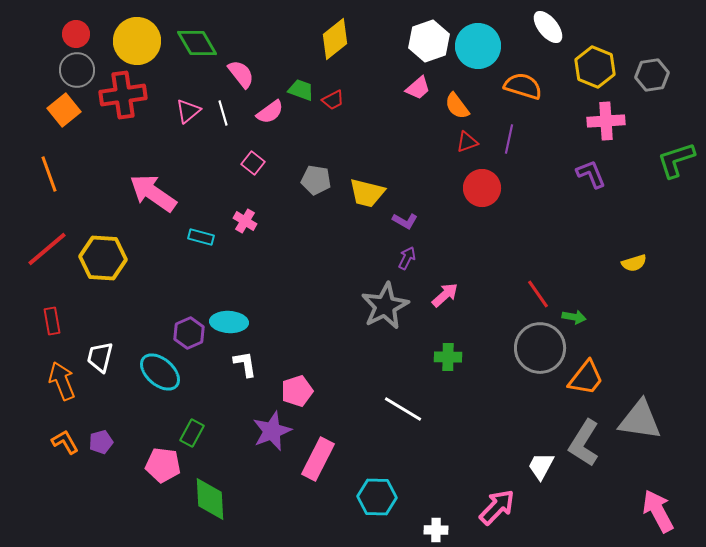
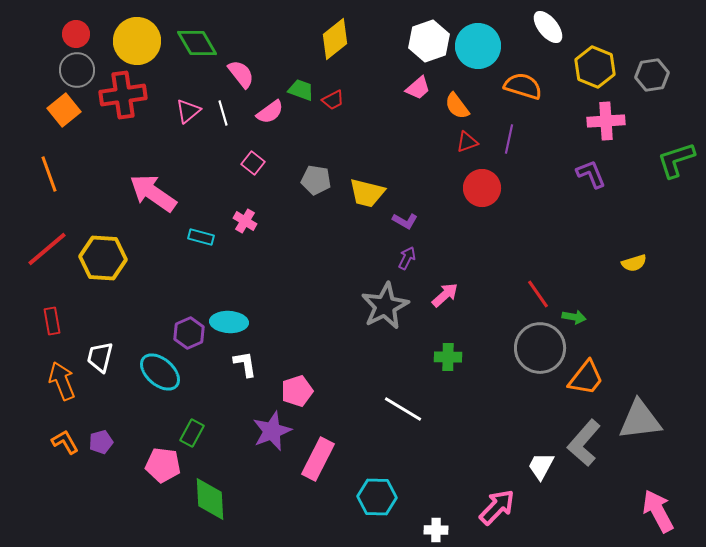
gray triangle at (640, 420): rotated 15 degrees counterclockwise
gray L-shape at (584, 443): rotated 9 degrees clockwise
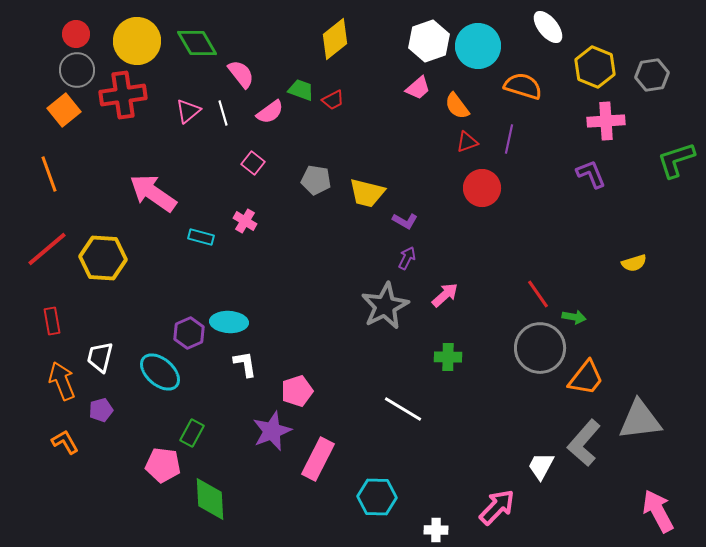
purple pentagon at (101, 442): moved 32 px up
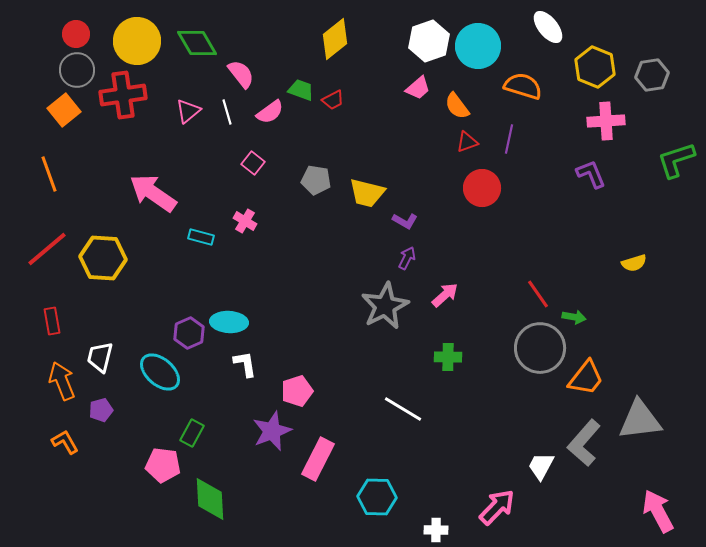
white line at (223, 113): moved 4 px right, 1 px up
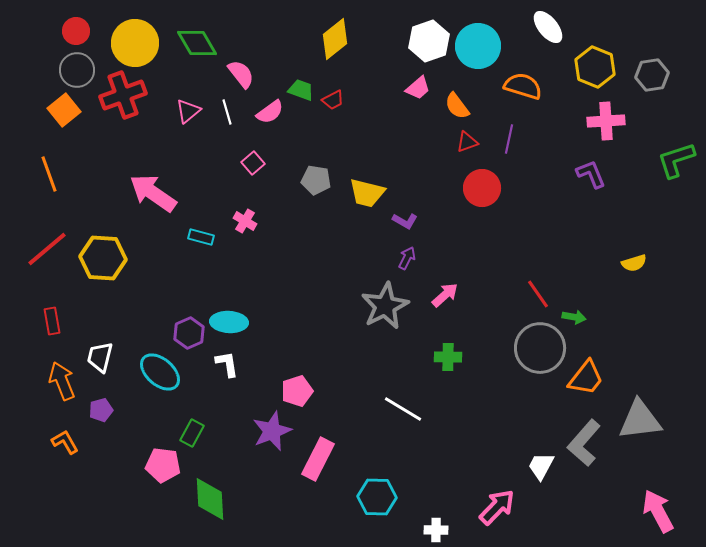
red circle at (76, 34): moved 3 px up
yellow circle at (137, 41): moved 2 px left, 2 px down
red cross at (123, 95): rotated 12 degrees counterclockwise
pink square at (253, 163): rotated 10 degrees clockwise
white L-shape at (245, 364): moved 18 px left
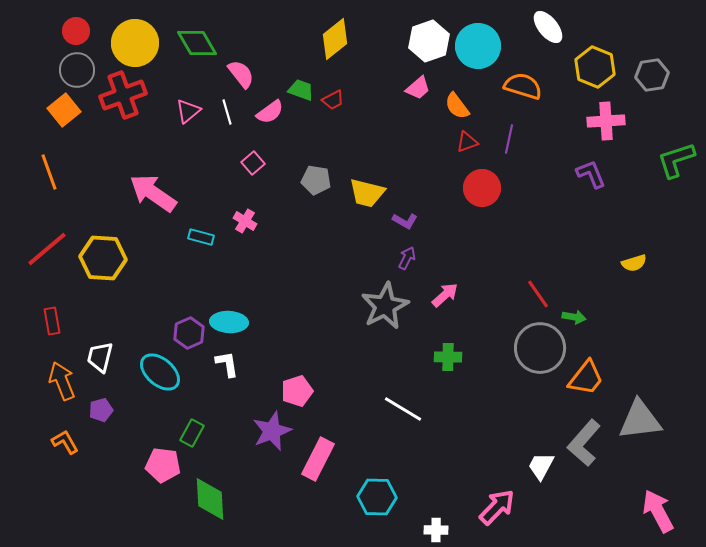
orange line at (49, 174): moved 2 px up
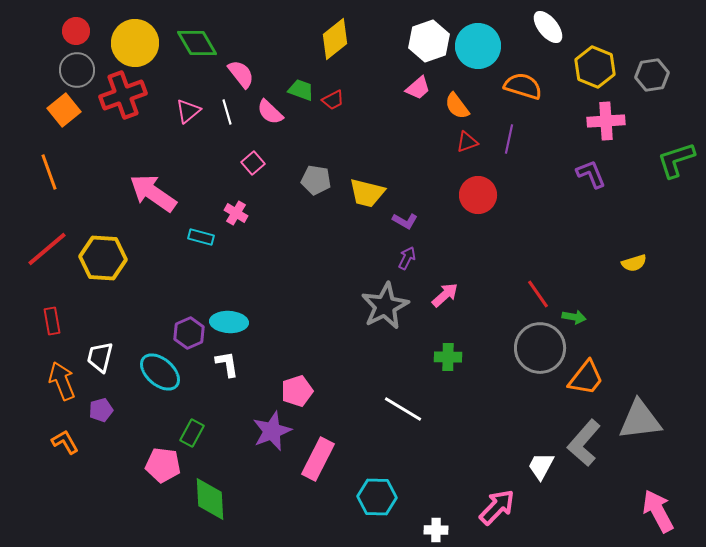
pink semicircle at (270, 112): rotated 80 degrees clockwise
red circle at (482, 188): moved 4 px left, 7 px down
pink cross at (245, 221): moved 9 px left, 8 px up
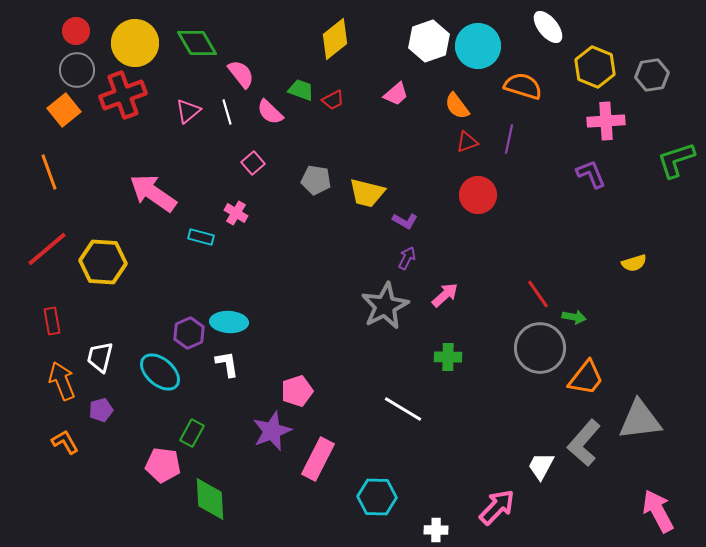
pink trapezoid at (418, 88): moved 22 px left, 6 px down
yellow hexagon at (103, 258): moved 4 px down
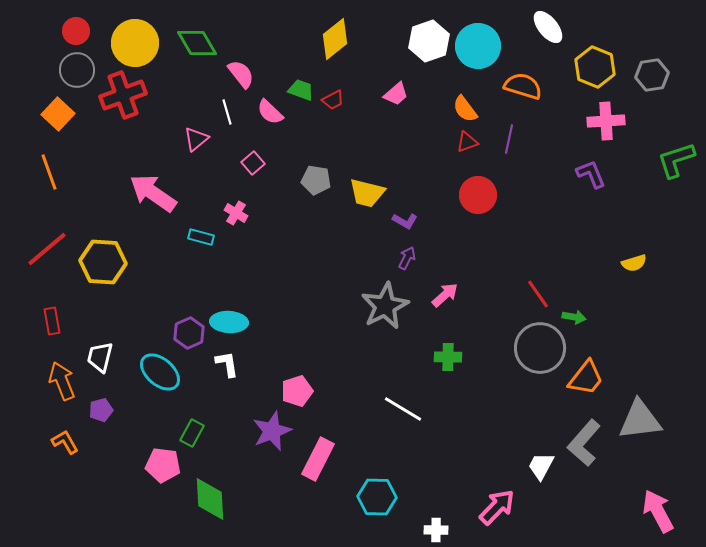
orange semicircle at (457, 106): moved 8 px right, 3 px down
orange square at (64, 110): moved 6 px left, 4 px down; rotated 8 degrees counterclockwise
pink triangle at (188, 111): moved 8 px right, 28 px down
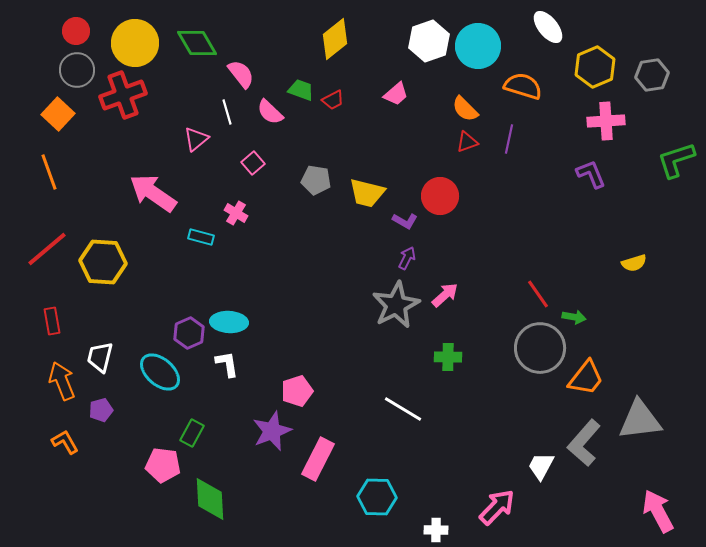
yellow hexagon at (595, 67): rotated 15 degrees clockwise
orange semicircle at (465, 109): rotated 8 degrees counterclockwise
red circle at (478, 195): moved 38 px left, 1 px down
gray star at (385, 306): moved 11 px right, 1 px up
